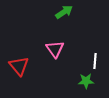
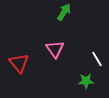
green arrow: rotated 24 degrees counterclockwise
white line: moved 2 px right, 2 px up; rotated 35 degrees counterclockwise
red triangle: moved 3 px up
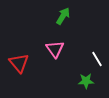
green arrow: moved 1 px left, 4 px down
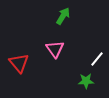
white line: rotated 70 degrees clockwise
